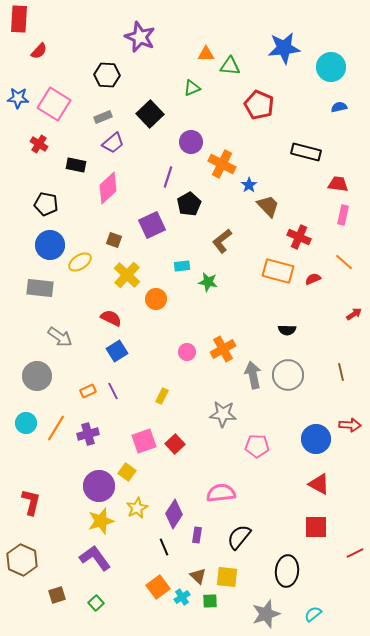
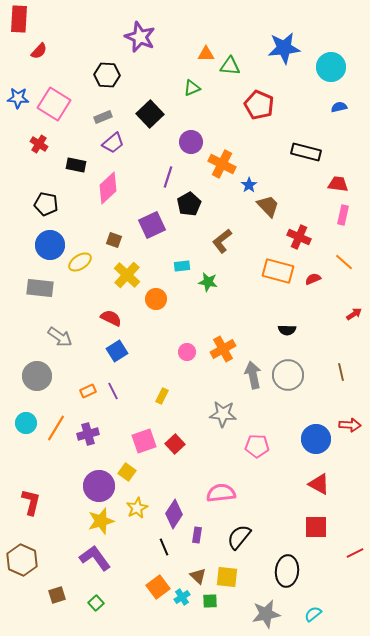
gray star at (266, 614): rotated 8 degrees clockwise
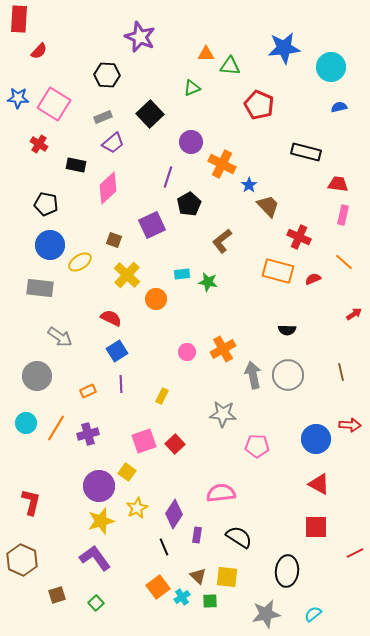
cyan rectangle at (182, 266): moved 8 px down
purple line at (113, 391): moved 8 px right, 7 px up; rotated 24 degrees clockwise
black semicircle at (239, 537): rotated 84 degrees clockwise
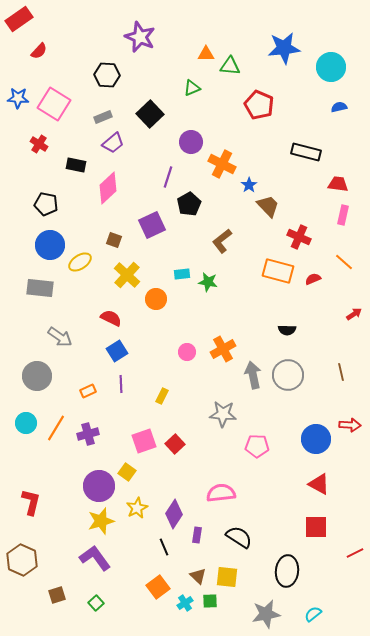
red rectangle at (19, 19): rotated 52 degrees clockwise
cyan cross at (182, 597): moved 3 px right, 6 px down
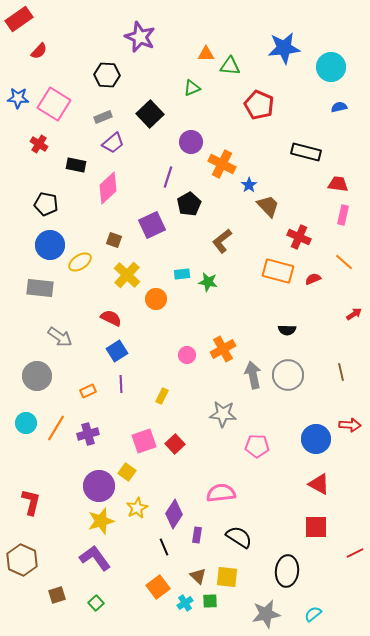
pink circle at (187, 352): moved 3 px down
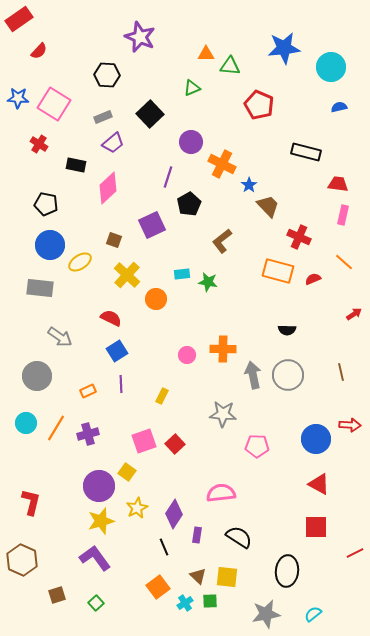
orange cross at (223, 349): rotated 30 degrees clockwise
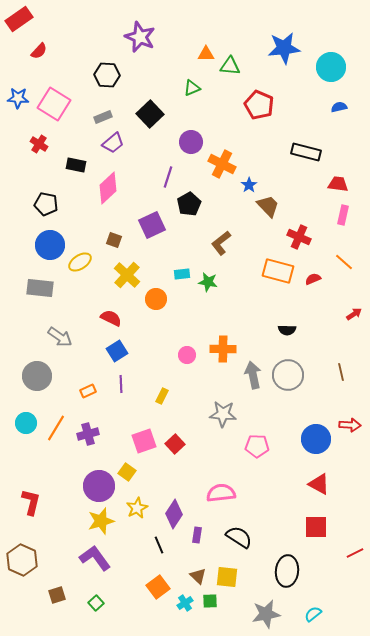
brown L-shape at (222, 241): moved 1 px left, 2 px down
black line at (164, 547): moved 5 px left, 2 px up
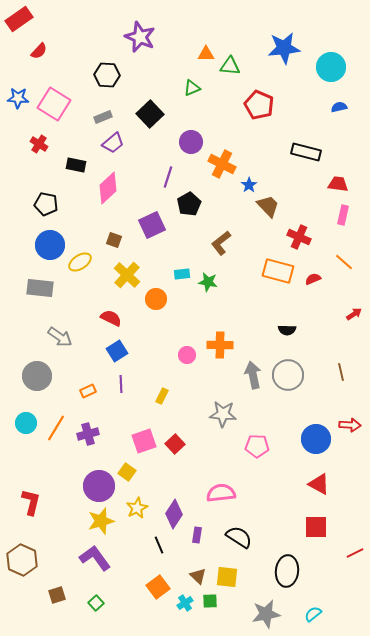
orange cross at (223, 349): moved 3 px left, 4 px up
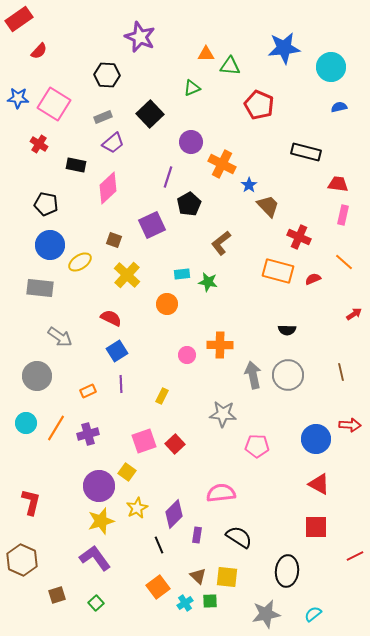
orange circle at (156, 299): moved 11 px right, 5 px down
purple diamond at (174, 514): rotated 12 degrees clockwise
red line at (355, 553): moved 3 px down
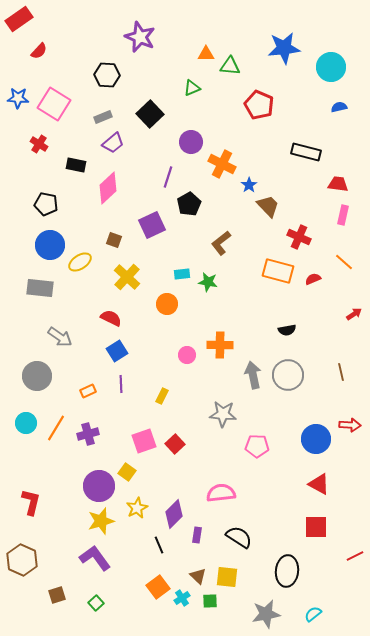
yellow cross at (127, 275): moved 2 px down
black semicircle at (287, 330): rotated 12 degrees counterclockwise
cyan cross at (185, 603): moved 3 px left, 5 px up
